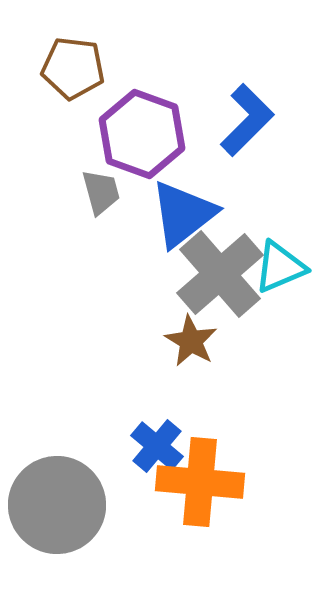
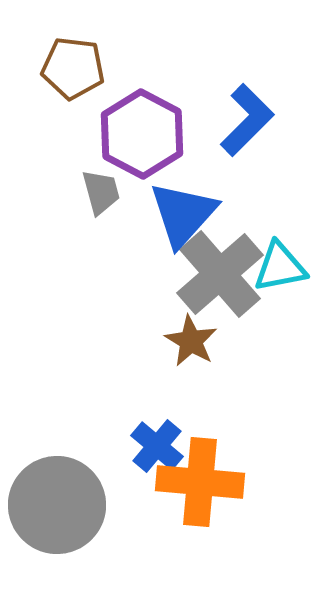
purple hexagon: rotated 8 degrees clockwise
blue triangle: rotated 10 degrees counterclockwise
cyan triangle: rotated 12 degrees clockwise
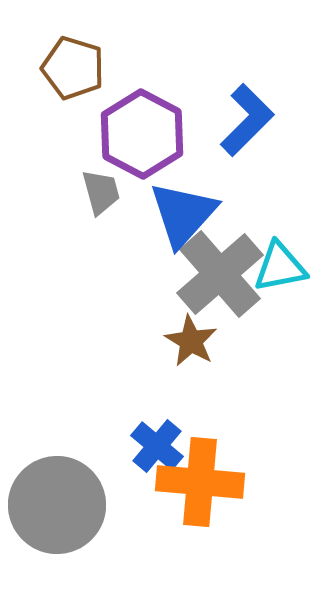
brown pentagon: rotated 10 degrees clockwise
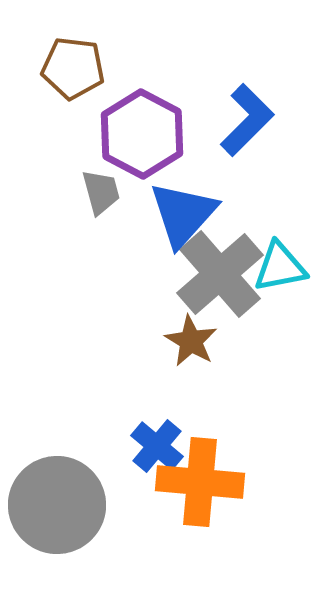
brown pentagon: rotated 10 degrees counterclockwise
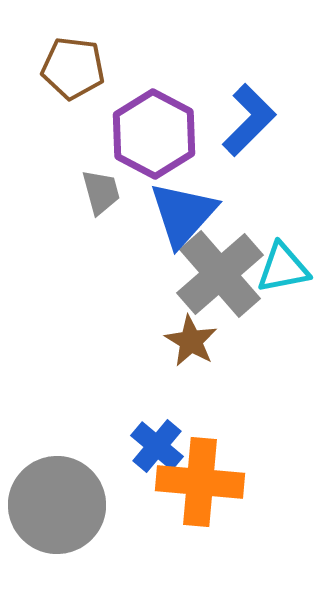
blue L-shape: moved 2 px right
purple hexagon: moved 12 px right
cyan triangle: moved 3 px right, 1 px down
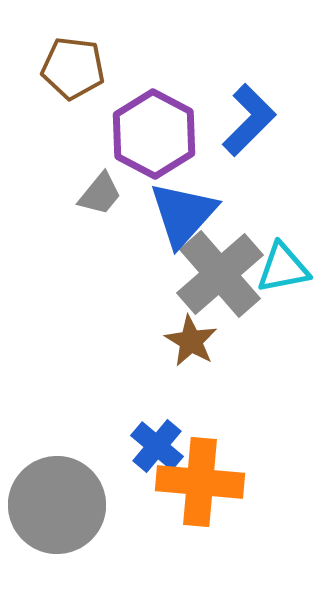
gray trapezoid: moved 1 px left, 2 px down; rotated 54 degrees clockwise
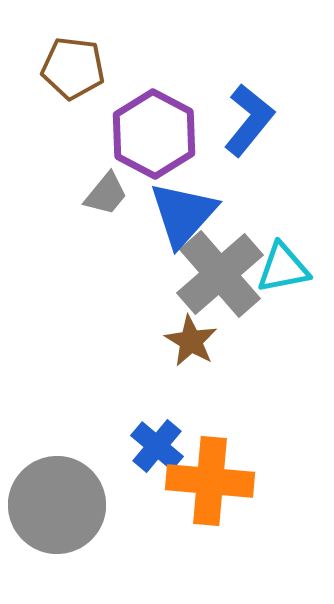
blue L-shape: rotated 6 degrees counterclockwise
gray trapezoid: moved 6 px right
orange cross: moved 10 px right, 1 px up
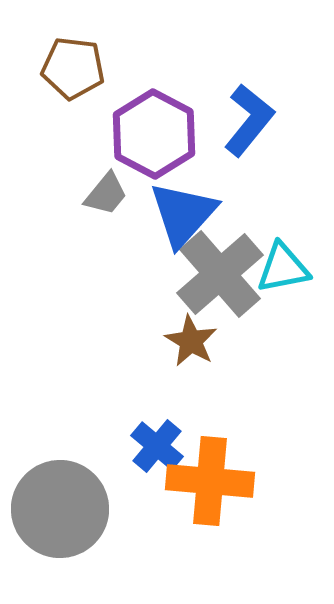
gray circle: moved 3 px right, 4 px down
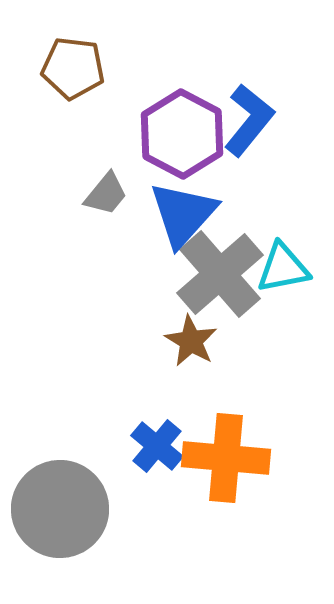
purple hexagon: moved 28 px right
orange cross: moved 16 px right, 23 px up
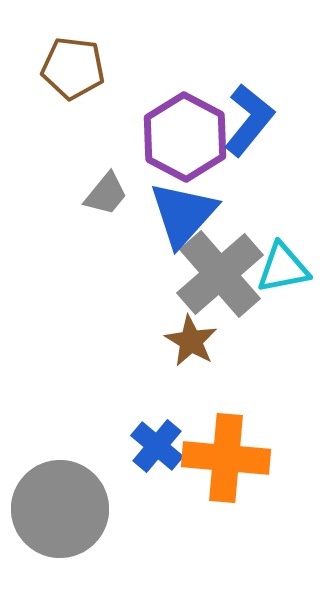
purple hexagon: moved 3 px right, 3 px down
